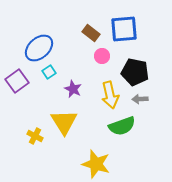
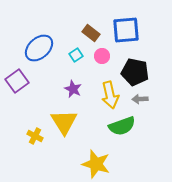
blue square: moved 2 px right, 1 px down
cyan square: moved 27 px right, 17 px up
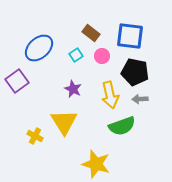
blue square: moved 4 px right, 6 px down; rotated 12 degrees clockwise
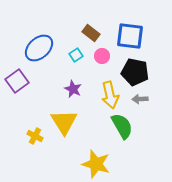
green semicircle: rotated 100 degrees counterclockwise
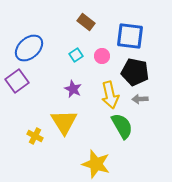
brown rectangle: moved 5 px left, 11 px up
blue ellipse: moved 10 px left
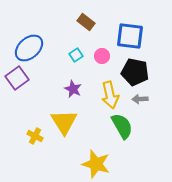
purple square: moved 3 px up
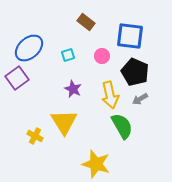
cyan square: moved 8 px left; rotated 16 degrees clockwise
black pentagon: rotated 12 degrees clockwise
gray arrow: rotated 28 degrees counterclockwise
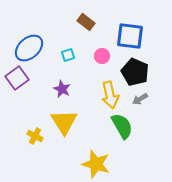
purple star: moved 11 px left
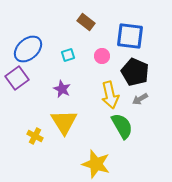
blue ellipse: moved 1 px left, 1 px down
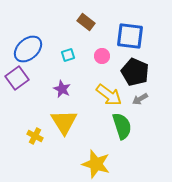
yellow arrow: moved 1 px left; rotated 40 degrees counterclockwise
green semicircle: rotated 12 degrees clockwise
